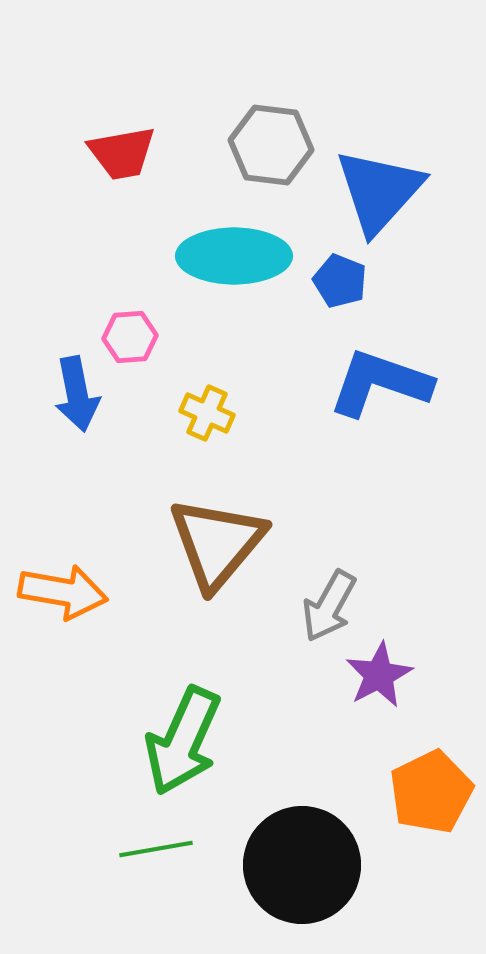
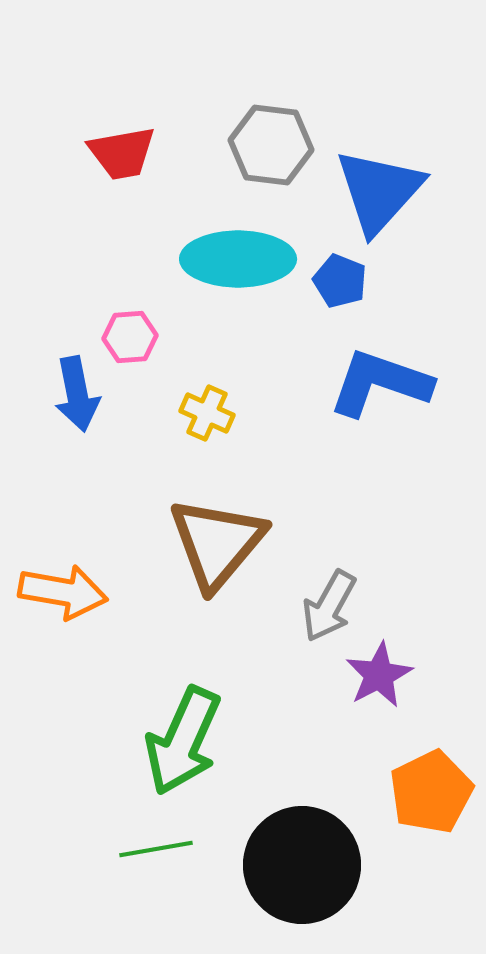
cyan ellipse: moved 4 px right, 3 px down
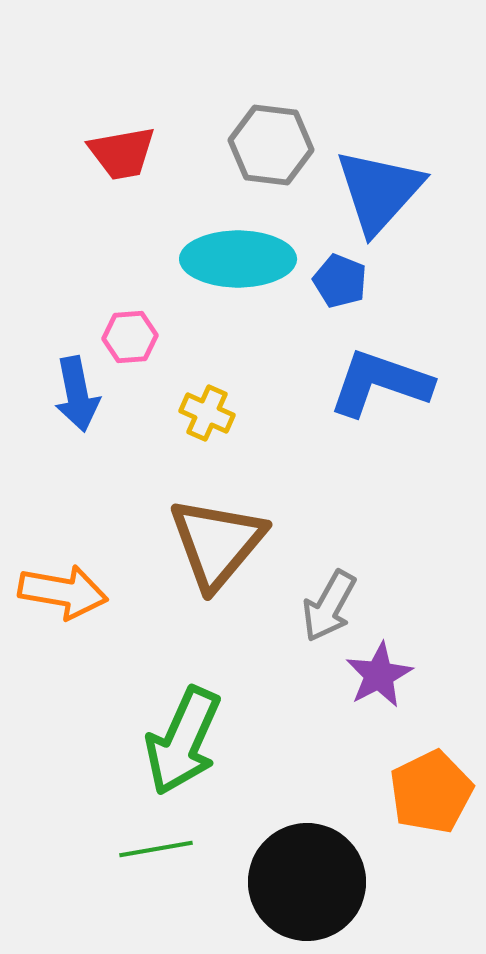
black circle: moved 5 px right, 17 px down
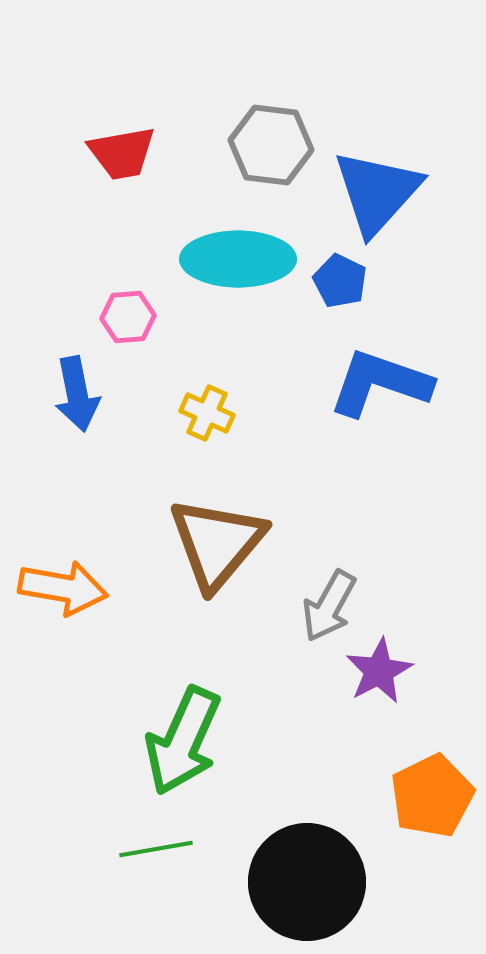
blue triangle: moved 2 px left, 1 px down
blue pentagon: rotated 4 degrees clockwise
pink hexagon: moved 2 px left, 20 px up
orange arrow: moved 4 px up
purple star: moved 4 px up
orange pentagon: moved 1 px right, 4 px down
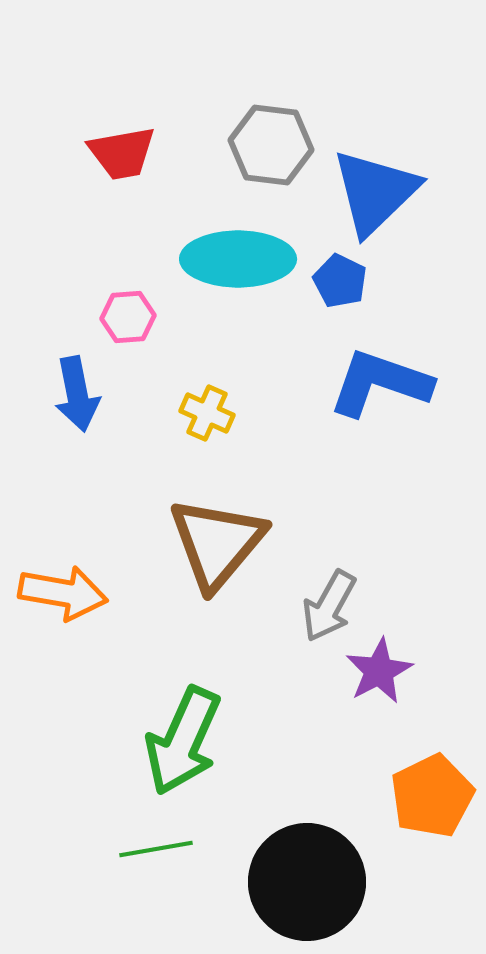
blue triangle: moved 2 px left; rotated 4 degrees clockwise
orange arrow: moved 5 px down
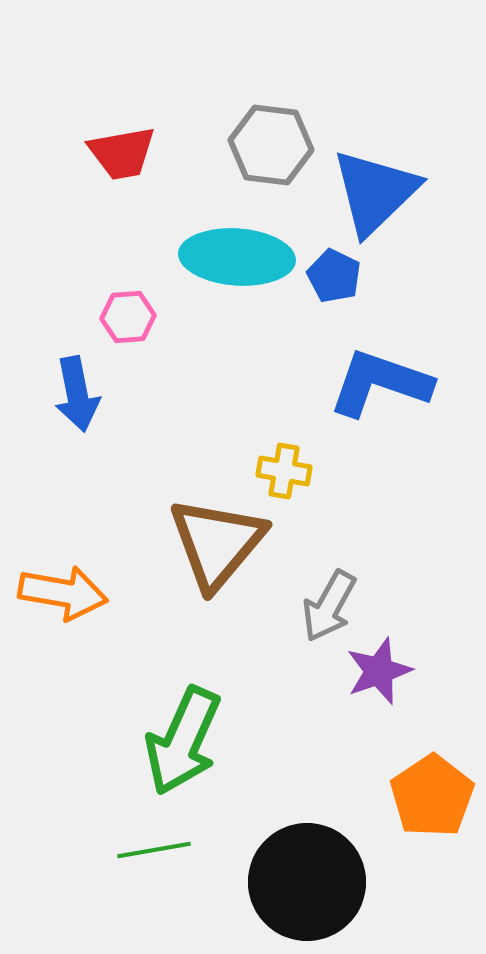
cyan ellipse: moved 1 px left, 2 px up; rotated 4 degrees clockwise
blue pentagon: moved 6 px left, 5 px up
yellow cross: moved 77 px right, 58 px down; rotated 14 degrees counterclockwise
purple star: rotated 8 degrees clockwise
orange pentagon: rotated 8 degrees counterclockwise
green line: moved 2 px left, 1 px down
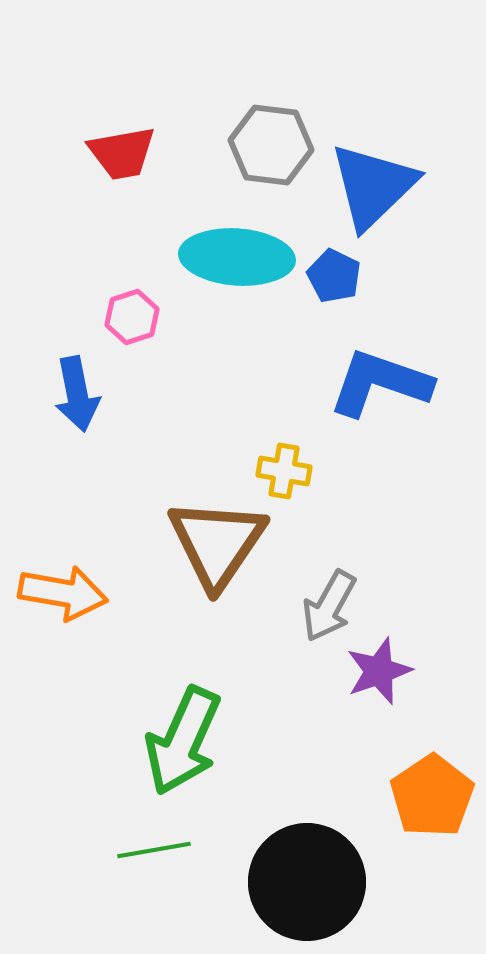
blue triangle: moved 2 px left, 6 px up
pink hexagon: moved 4 px right; rotated 14 degrees counterclockwise
brown triangle: rotated 6 degrees counterclockwise
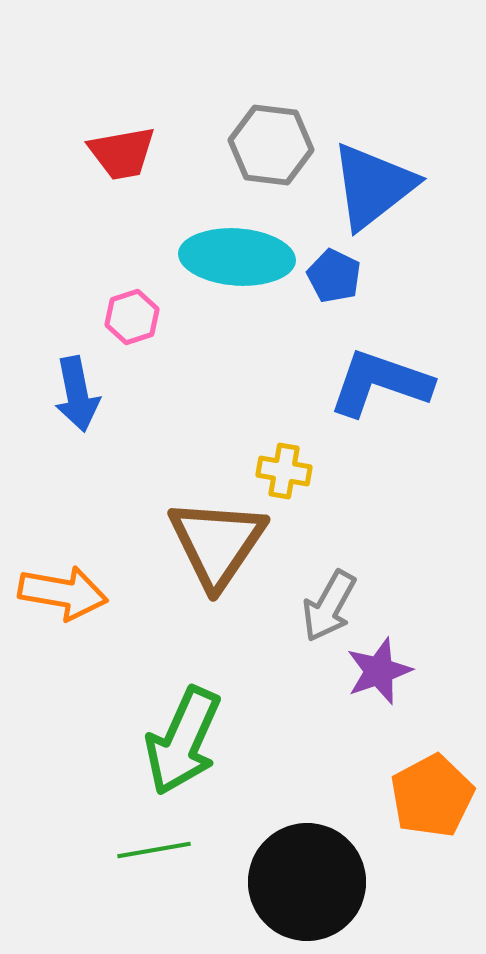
blue triangle: rotated 6 degrees clockwise
orange pentagon: rotated 6 degrees clockwise
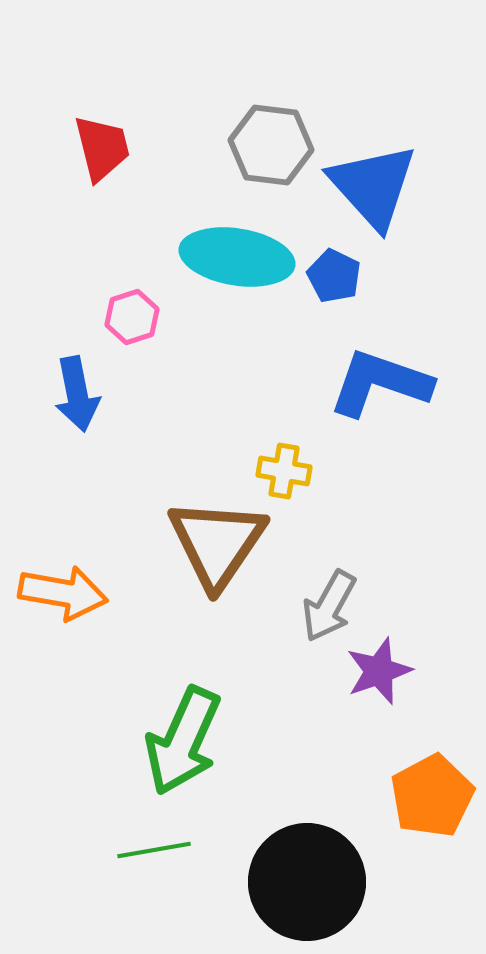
red trapezoid: moved 20 px left, 5 px up; rotated 94 degrees counterclockwise
blue triangle: rotated 34 degrees counterclockwise
cyan ellipse: rotated 5 degrees clockwise
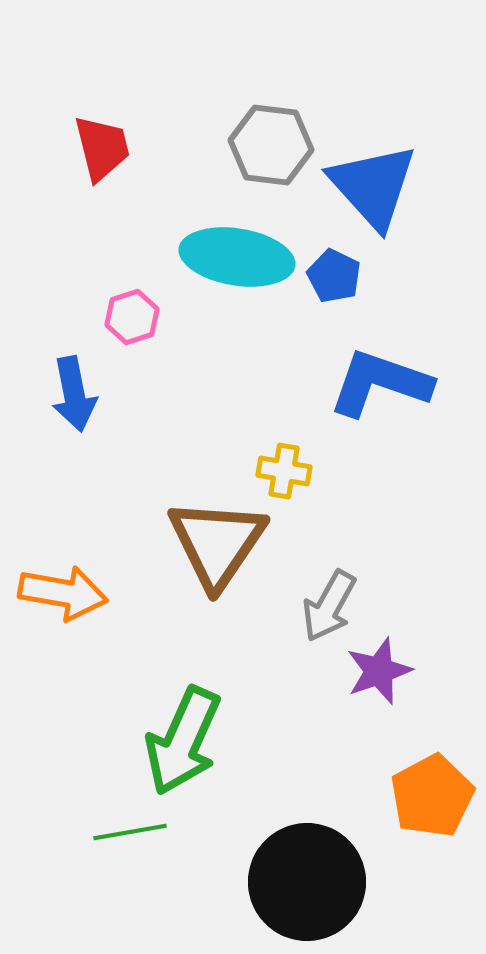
blue arrow: moved 3 px left
green line: moved 24 px left, 18 px up
